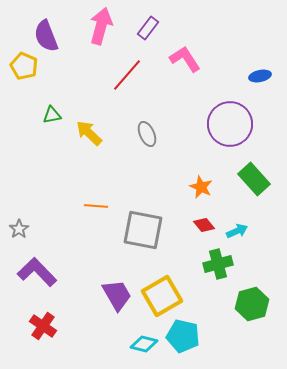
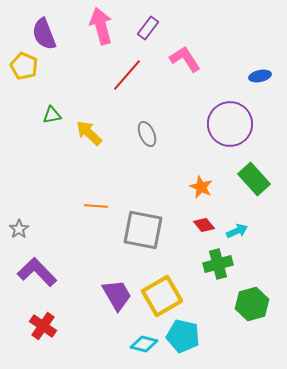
pink arrow: rotated 30 degrees counterclockwise
purple semicircle: moved 2 px left, 2 px up
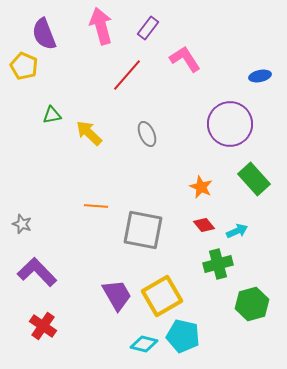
gray star: moved 3 px right, 5 px up; rotated 18 degrees counterclockwise
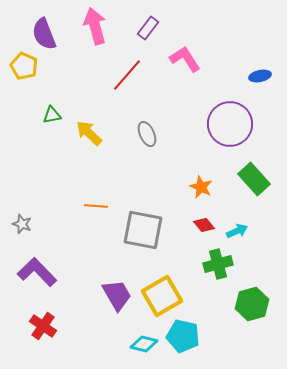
pink arrow: moved 6 px left
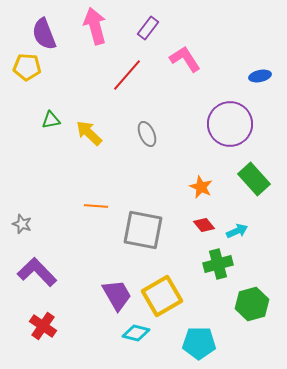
yellow pentagon: moved 3 px right, 1 px down; rotated 20 degrees counterclockwise
green triangle: moved 1 px left, 5 px down
cyan pentagon: moved 16 px right, 7 px down; rotated 12 degrees counterclockwise
cyan diamond: moved 8 px left, 11 px up
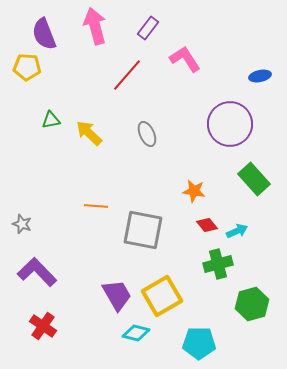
orange star: moved 7 px left, 4 px down; rotated 15 degrees counterclockwise
red diamond: moved 3 px right
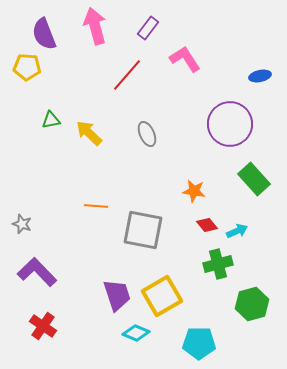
purple trapezoid: rotated 12 degrees clockwise
cyan diamond: rotated 8 degrees clockwise
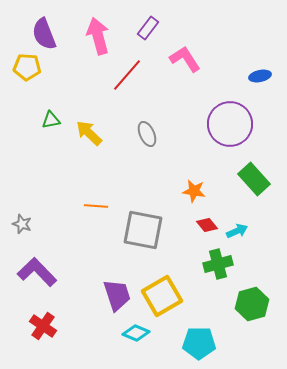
pink arrow: moved 3 px right, 10 px down
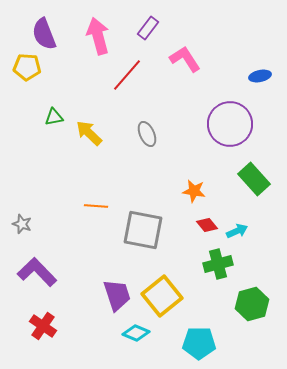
green triangle: moved 3 px right, 3 px up
yellow square: rotated 9 degrees counterclockwise
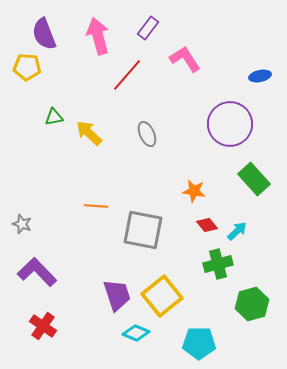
cyan arrow: rotated 20 degrees counterclockwise
